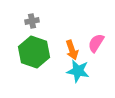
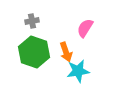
pink semicircle: moved 11 px left, 15 px up
orange arrow: moved 6 px left, 2 px down
cyan star: rotated 20 degrees counterclockwise
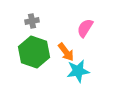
orange arrow: rotated 18 degrees counterclockwise
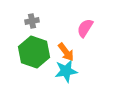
cyan star: moved 12 px left
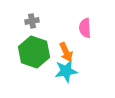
pink semicircle: rotated 36 degrees counterclockwise
orange arrow: rotated 12 degrees clockwise
